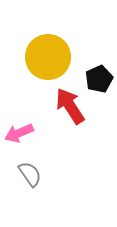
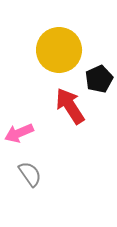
yellow circle: moved 11 px right, 7 px up
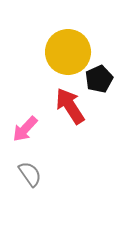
yellow circle: moved 9 px right, 2 px down
pink arrow: moved 6 px right, 4 px up; rotated 24 degrees counterclockwise
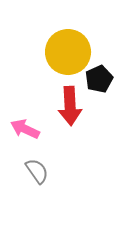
red arrow: rotated 150 degrees counterclockwise
pink arrow: rotated 72 degrees clockwise
gray semicircle: moved 7 px right, 3 px up
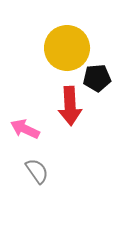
yellow circle: moved 1 px left, 4 px up
black pentagon: moved 2 px left, 1 px up; rotated 20 degrees clockwise
